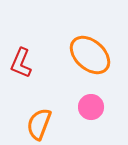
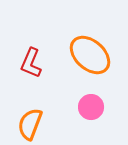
red L-shape: moved 10 px right
orange semicircle: moved 9 px left
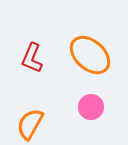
red L-shape: moved 1 px right, 5 px up
orange semicircle: rotated 8 degrees clockwise
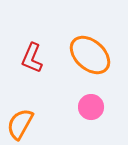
orange semicircle: moved 10 px left
